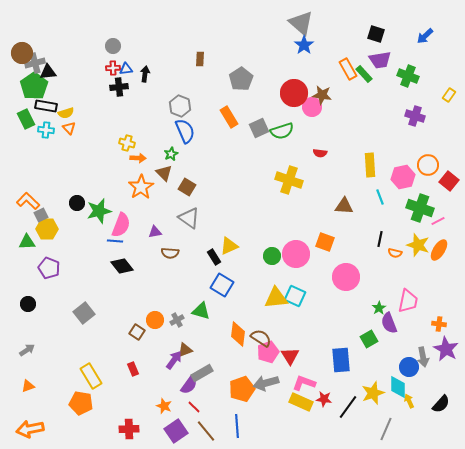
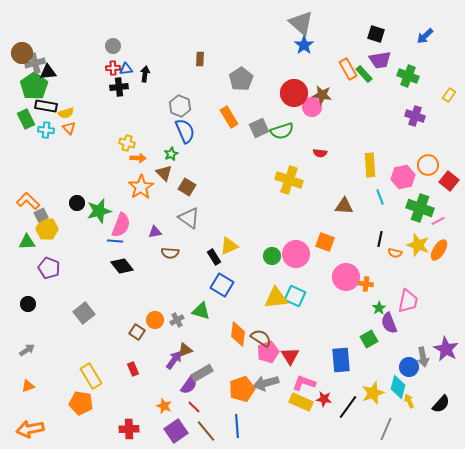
orange cross at (439, 324): moved 73 px left, 40 px up
cyan diamond at (398, 387): rotated 15 degrees clockwise
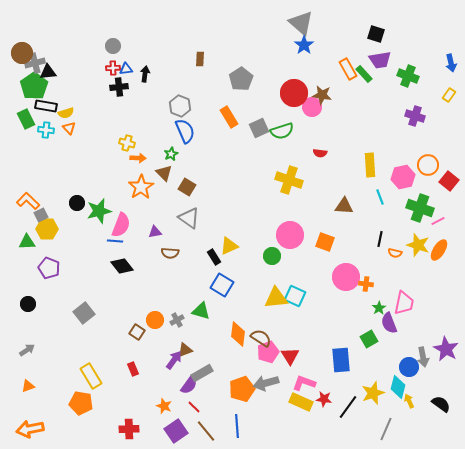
blue arrow at (425, 36): moved 26 px right, 27 px down; rotated 60 degrees counterclockwise
pink circle at (296, 254): moved 6 px left, 19 px up
pink trapezoid at (408, 301): moved 4 px left, 2 px down
black semicircle at (441, 404): rotated 96 degrees counterclockwise
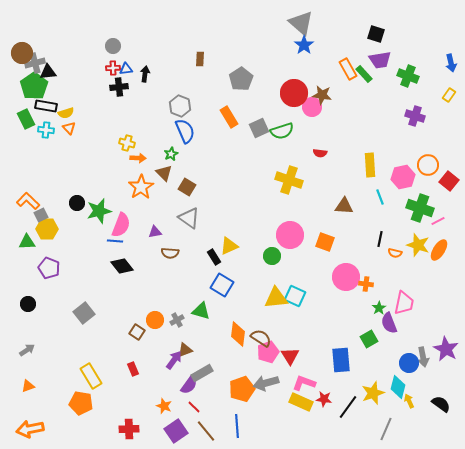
blue circle at (409, 367): moved 4 px up
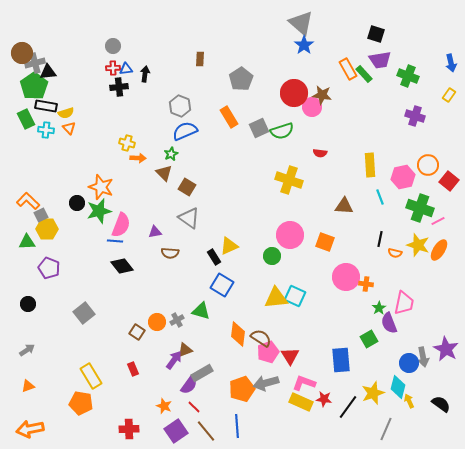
blue semicircle at (185, 131): rotated 90 degrees counterclockwise
orange star at (141, 187): moved 40 px left; rotated 20 degrees counterclockwise
orange circle at (155, 320): moved 2 px right, 2 px down
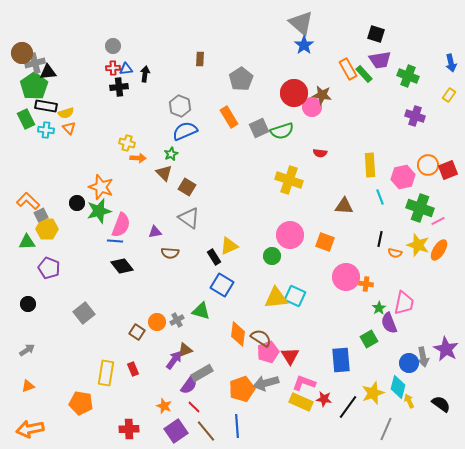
red square at (449, 181): moved 1 px left, 11 px up; rotated 30 degrees clockwise
yellow rectangle at (91, 376): moved 15 px right, 3 px up; rotated 40 degrees clockwise
